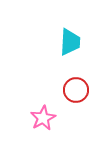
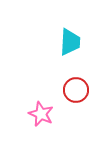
pink star: moved 2 px left, 4 px up; rotated 20 degrees counterclockwise
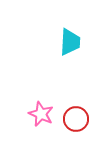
red circle: moved 29 px down
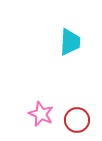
red circle: moved 1 px right, 1 px down
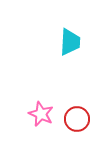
red circle: moved 1 px up
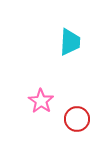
pink star: moved 13 px up; rotated 10 degrees clockwise
